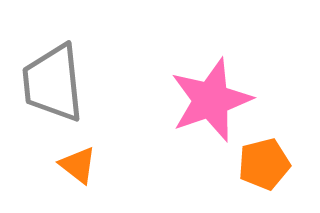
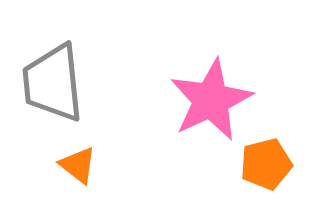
pink star: rotated 6 degrees counterclockwise
orange pentagon: moved 2 px right
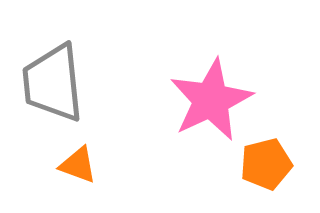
orange triangle: rotated 18 degrees counterclockwise
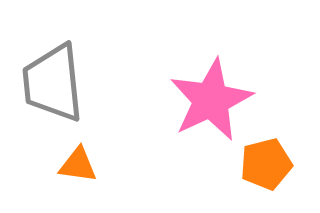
orange triangle: rotated 12 degrees counterclockwise
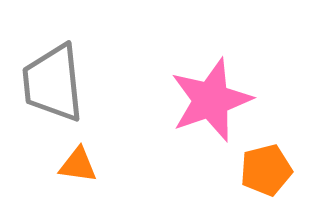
pink star: rotated 6 degrees clockwise
orange pentagon: moved 6 px down
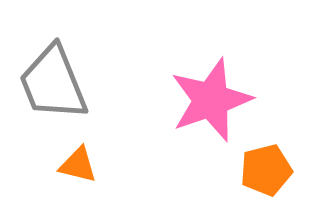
gray trapezoid: rotated 16 degrees counterclockwise
orange triangle: rotated 6 degrees clockwise
